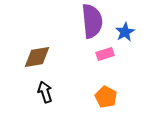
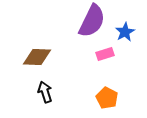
purple semicircle: rotated 32 degrees clockwise
brown diamond: rotated 12 degrees clockwise
orange pentagon: moved 1 px right, 1 px down
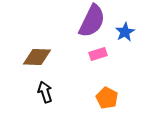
pink rectangle: moved 7 px left
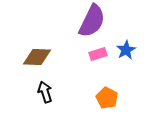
blue star: moved 1 px right, 18 px down
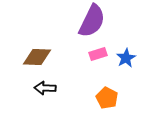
blue star: moved 8 px down
black arrow: moved 4 px up; rotated 70 degrees counterclockwise
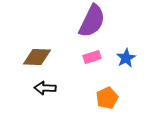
pink rectangle: moved 6 px left, 3 px down
orange pentagon: rotated 20 degrees clockwise
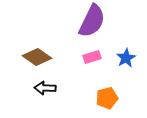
brown diamond: rotated 32 degrees clockwise
orange pentagon: rotated 10 degrees clockwise
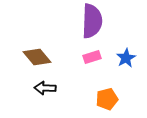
purple semicircle: rotated 24 degrees counterclockwise
brown diamond: rotated 16 degrees clockwise
orange pentagon: moved 1 px down
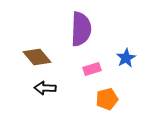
purple semicircle: moved 11 px left, 8 px down
pink rectangle: moved 12 px down
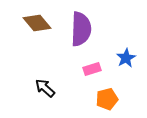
brown diamond: moved 34 px up
black arrow: rotated 40 degrees clockwise
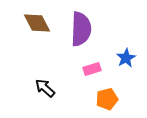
brown diamond: rotated 12 degrees clockwise
